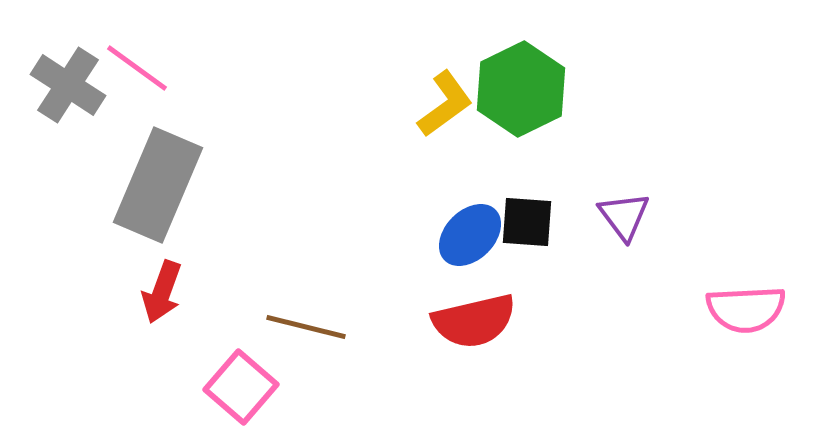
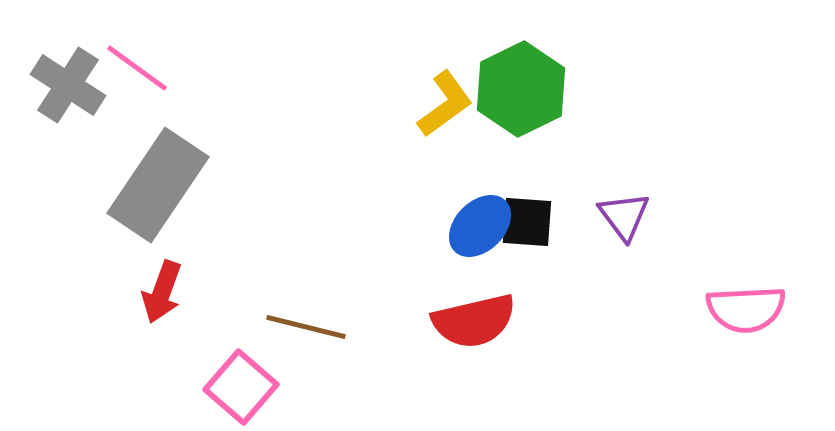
gray rectangle: rotated 11 degrees clockwise
blue ellipse: moved 10 px right, 9 px up
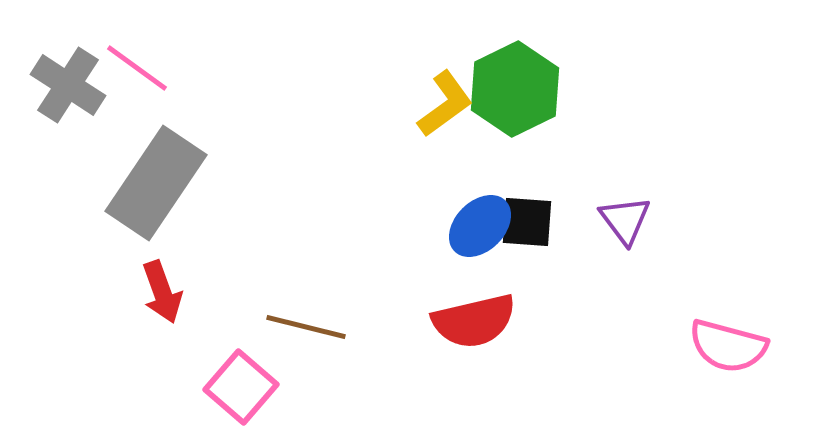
green hexagon: moved 6 px left
gray rectangle: moved 2 px left, 2 px up
purple triangle: moved 1 px right, 4 px down
red arrow: rotated 40 degrees counterclockwise
pink semicircle: moved 18 px left, 37 px down; rotated 18 degrees clockwise
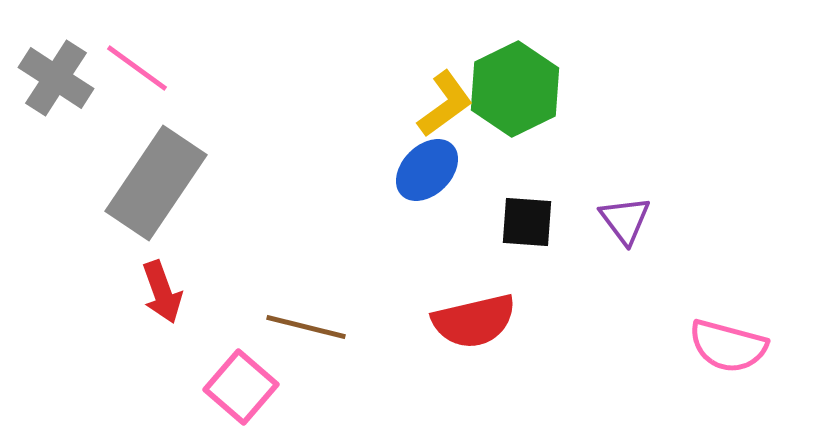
gray cross: moved 12 px left, 7 px up
blue ellipse: moved 53 px left, 56 px up
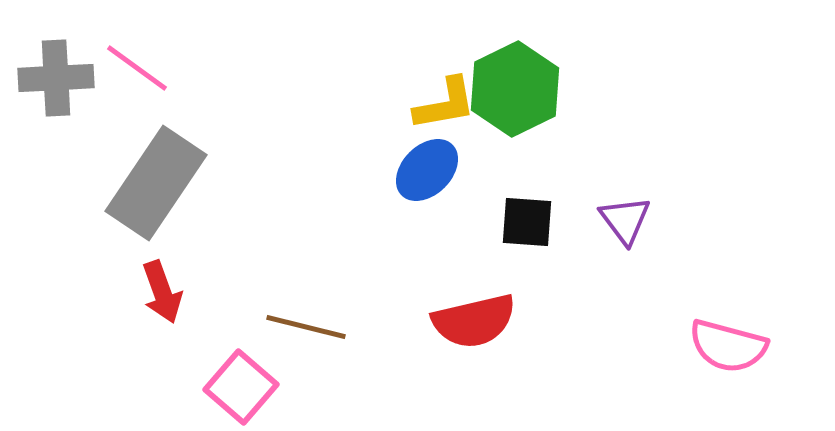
gray cross: rotated 36 degrees counterclockwise
yellow L-shape: rotated 26 degrees clockwise
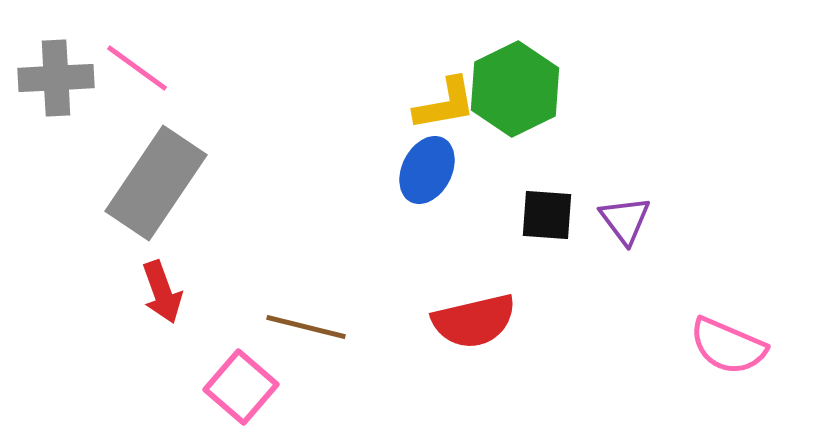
blue ellipse: rotated 18 degrees counterclockwise
black square: moved 20 px right, 7 px up
pink semicircle: rotated 8 degrees clockwise
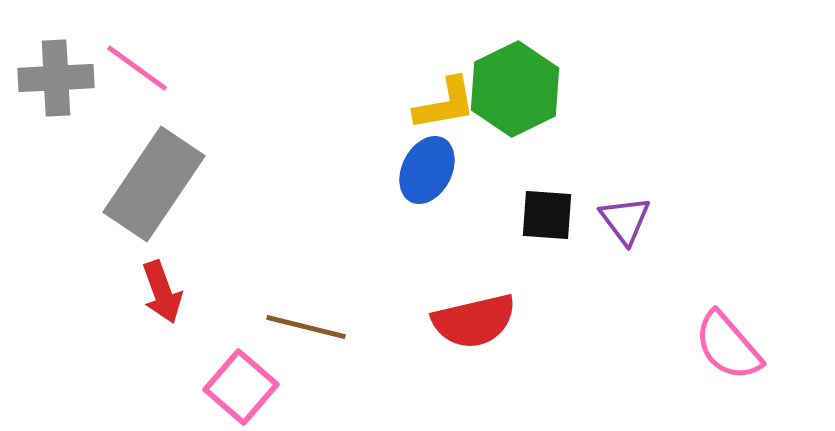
gray rectangle: moved 2 px left, 1 px down
pink semicircle: rotated 26 degrees clockwise
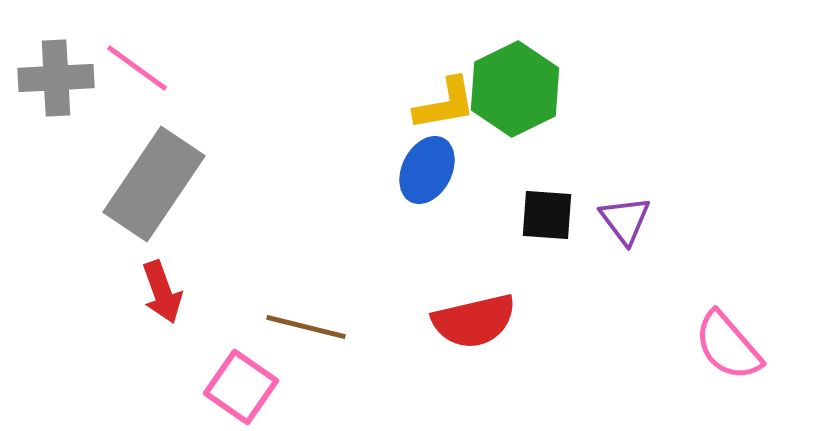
pink square: rotated 6 degrees counterclockwise
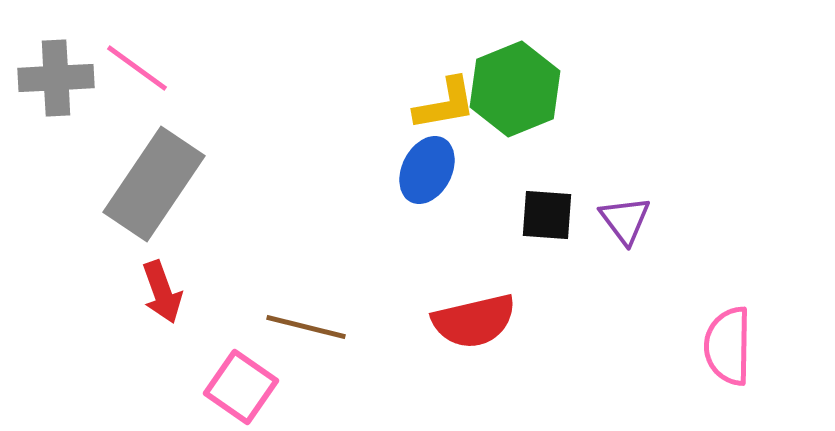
green hexagon: rotated 4 degrees clockwise
pink semicircle: rotated 42 degrees clockwise
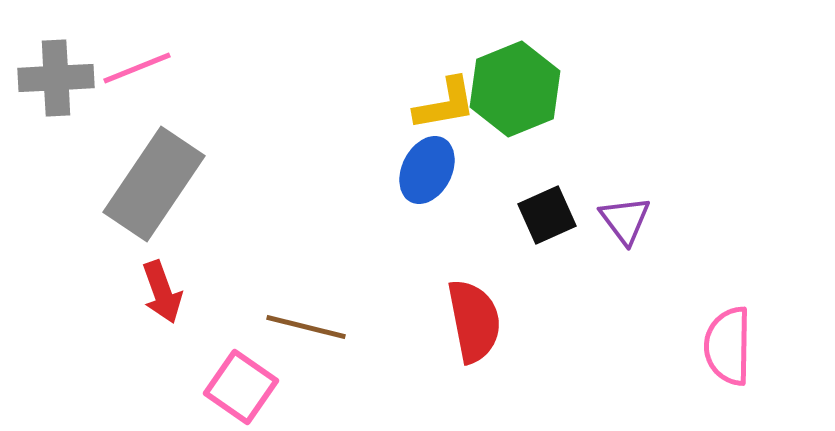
pink line: rotated 58 degrees counterclockwise
black square: rotated 28 degrees counterclockwise
red semicircle: rotated 88 degrees counterclockwise
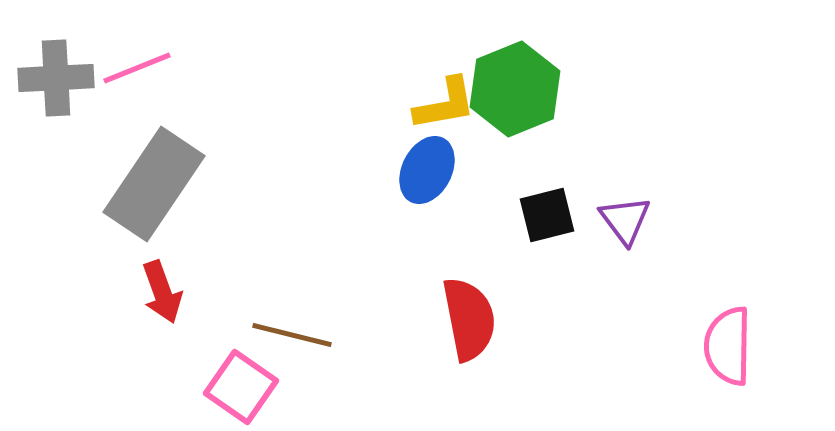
black square: rotated 10 degrees clockwise
red semicircle: moved 5 px left, 2 px up
brown line: moved 14 px left, 8 px down
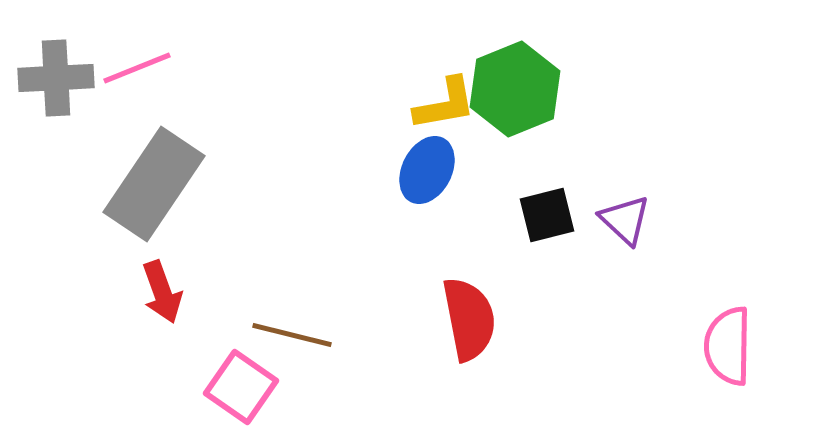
purple triangle: rotated 10 degrees counterclockwise
